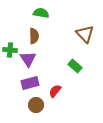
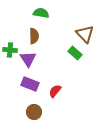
green rectangle: moved 13 px up
purple rectangle: moved 1 px down; rotated 36 degrees clockwise
brown circle: moved 2 px left, 7 px down
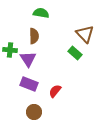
purple rectangle: moved 1 px left
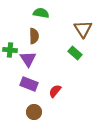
brown triangle: moved 2 px left, 5 px up; rotated 12 degrees clockwise
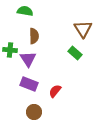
green semicircle: moved 16 px left, 2 px up
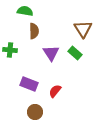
brown semicircle: moved 5 px up
purple triangle: moved 23 px right, 6 px up
brown circle: moved 1 px right
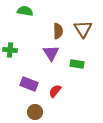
brown semicircle: moved 24 px right
green rectangle: moved 2 px right, 11 px down; rotated 32 degrees counterclockwise
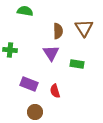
brown triangle: moved 1 px right, 1 px up
red semicircle: rotated 56 degrees counterclockwise
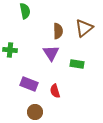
green semicircle: rotated 70 degrees clockwise
brown triangle: rotated 24 degrees clockwise
